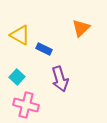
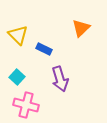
yellow triangle: moved 2 px left; rotated 15 degrees clockwise
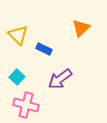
purple arrow: rotated 70 degrees clockwise
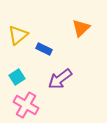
yellow triangle: rotated 35 degrees clockwise
cyan square: rotated 14 degrees clockwise
pink cross: rotated 15 degrees clockwise
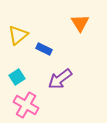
orange triangle: moved 1 px left, 5 px up; rotated 18 degrees counterclockwise
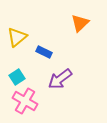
orange triangle: rotated 18 degrees clockwise
yellow triangle: moved 1 px left, 2 px down
blue rectangle: moved 3 px down
pink cross: moved 1 px left, 4 px up
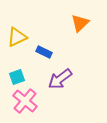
yellow triangle: rotated 15 degrees clockwise
cyan square: rotated 14 degrees clockwise
pink cross: rotated 10 degrees clockwise
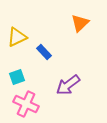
blue rectangle: rotated 21 degrees clockwise
purple arrow: moved 8 px right, 6 px down
pink cross: moved 1 px right, 3 px down; rotated 15 degrees counterclockwise
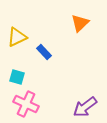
cyan square: rotated 35 degrees clockwise
purple arrow: moved 17 px right, 22 px down
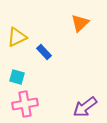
pink cross: moved 1 px left; rotated 35 degrees counterclockwise
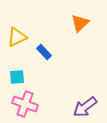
cyan square: rotated 21 degrees counterclockwise
pink cross: rotated 30 degrees clockwise
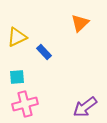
pink cross: rotated 35 degrees counterclockwise
